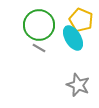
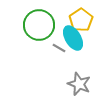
yellow pentagon: rotated 15 degrees clockwise
gray line: moved 20 px right
gray star: moved 1 px right, 1 px up
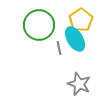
cyan ellipse: moved 2 px right, 1 px down
gray line: rotated 48 degrees clockwise
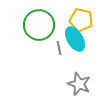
yellow pentagon: rotated 25 degrees counterclockwise
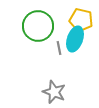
green circle: moved 1 px left, 1 px down
cyan ellipse: rotated 50 degrees clockwise
gray star: moved 25 px left, 8 px down
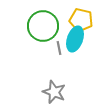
green circle: moved 5 px right
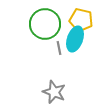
green circle: moved 2 px right, 2 px up
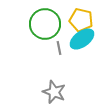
cyan ellipse: moved 7 px right; rotated 35 degrees clockwise
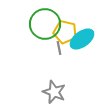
yellow pentagon: moved 16 px left, 12 px down
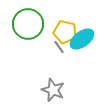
green circle: moved 17 px left
gray line: moved 1 px up; rotated 24 degrees counterclockwise
gray star: moved 1 px left, 2 px up
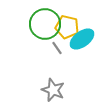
green circle: moved 17 px right
yellow pentagon: moved 2 px right, 5 px up
gray line: moved 2 px left, 1 px down
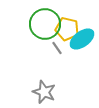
yellow pentagon: moved 2 px down
gray star: moved 9 px left, 2 px down
